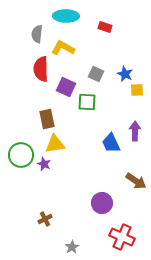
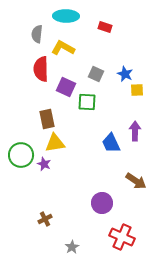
yellow triangle: moved 1 px up
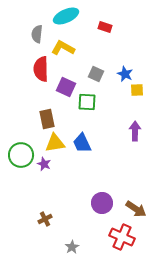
cyan ellipse: rotated 25 degrees counterclockwise
blue trapezoid: moved 29 px left
brown arrow: moved 28 px down
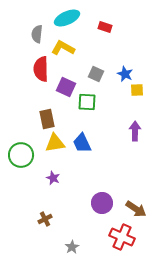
cyan ellipse: moved 1 px right, 2 px down
purple star: moved 9 px right, 14 px down
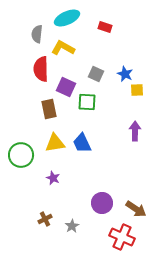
brown rectangle: moved 2 px right, 10 px up
gray star: moved 21 px up
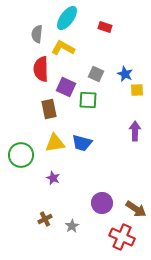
cyan ellipse: rotated 30 degrees counterclockwise
green square: moved 1 px right, 2 px up
blue trapezoid: rotated 50 degrees counterclockwise
